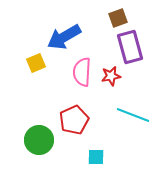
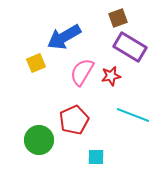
purple rectangle: rotated 44 degrees counterclockwise
pink semicircle: rotated 28 degrees clockwise
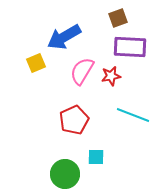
purple rectangle: rotated 28 degrees counterclockwise
pink semicircle: moved 1 px up
green circle: moved 26 px right, 34 px down
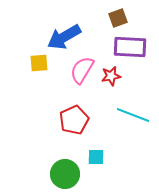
yellow square: moved 3 px right; rotated 18 degrees clockwise
pink semicircle: moved 1 px up
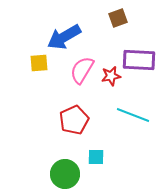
purple rectangle: moved 9 px right, 13 px down
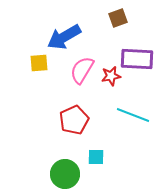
purple rectangle: moved 2 px left, 1 px up
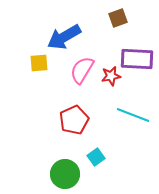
cyan square: rotated 36 degrees counterclockwise
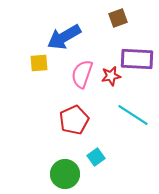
pink semicircle: moved 4 px down; rotated 12 degrees counterclockwise
cyan line: rotated 12 degrees clockwise
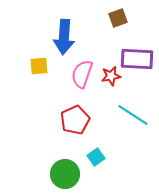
blue arrow: rotated 56 degrees counterclockwise
yellow square: moved 3 px down
red pentagon: moved 1 px right
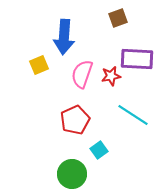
yellow square: moved 1 px up; rotated 18 degrees counterclockwise
cyan square: moved 3 px right, 7 px up
green circle: moved 7 px right
